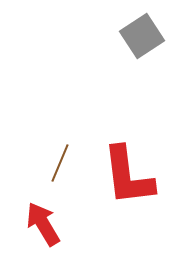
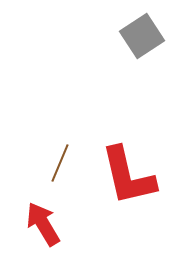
red L-shape: rotated 6 degrees counterclockwise
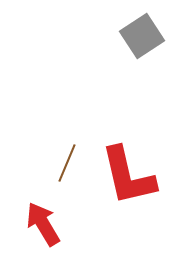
brown line: moved 7 px right
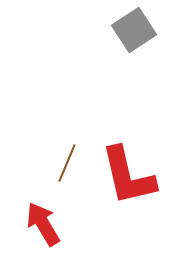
gray square: moved 8 px left, 6 px up
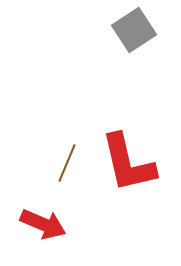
red L-shape: moved 13 px up
red arrow: rotated 144 degrees clockwise
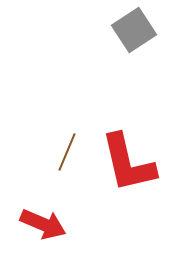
brown line: moved 11 px up
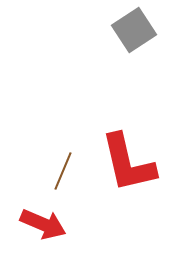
brown line: moved 4 px left, 19 px down
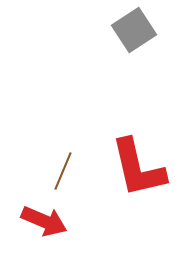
red L-shape: moved 10 px right, 5 px down
red arrow: moved 1 px right, 3 px up
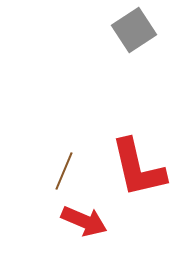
brown line: moved 1 px right
red arrow: moved 40 px right
